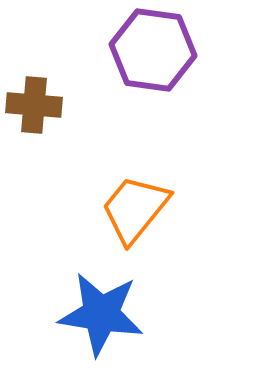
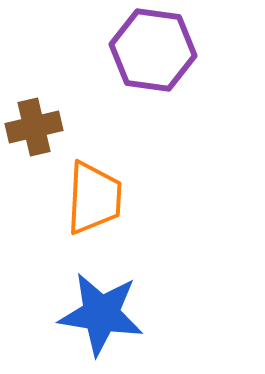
brown cross: moved 22 px down; rotated 18 degrees counterclockwise
orange trapezoid: moved 41 px left, 11 px up; rotated 144 degrees clockwise
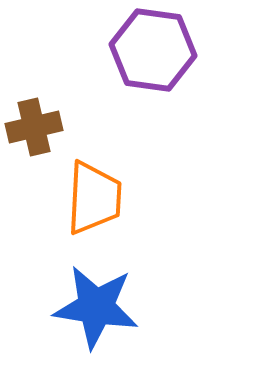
blue star: moved 5 px left, 7 px up
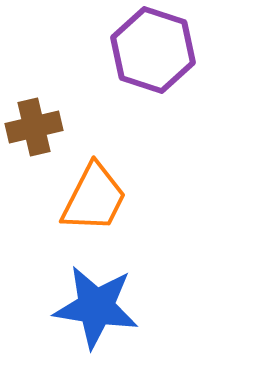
purple hexagon: rotated 10 degrees clockwise
orange trapezoid: rotated 24 degrees clockwise
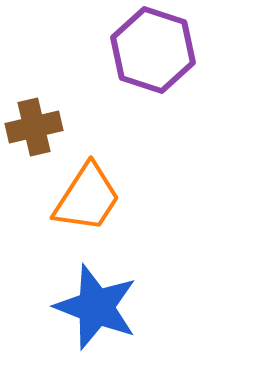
orange trapezoid: moved 7 px left; rotated 6 degrees clockwise
blue star: rotated 12 degrees clockwise
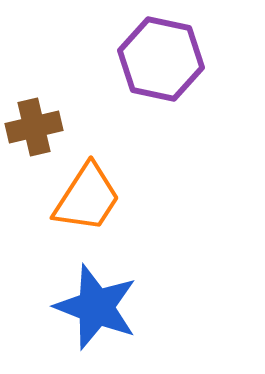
purple hexagon: moved 8 px right, 9 px down; rotated 6 degrees counterclockwise
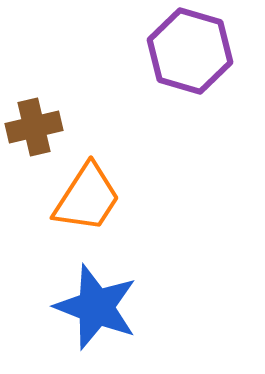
purple hexagon: moved 29 px right, 8 px up; rotated 4 degrees clockwise
